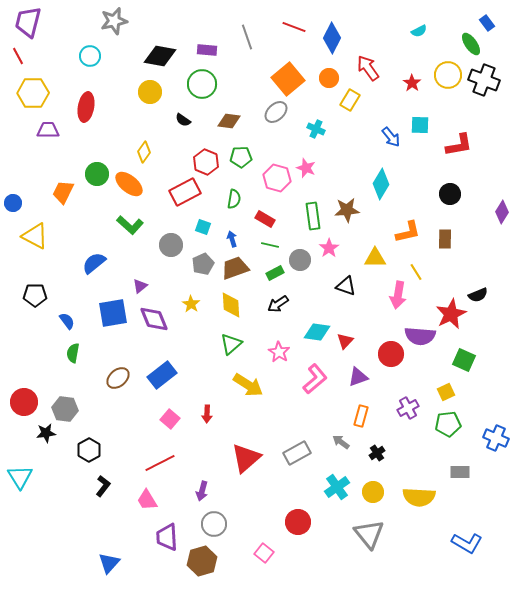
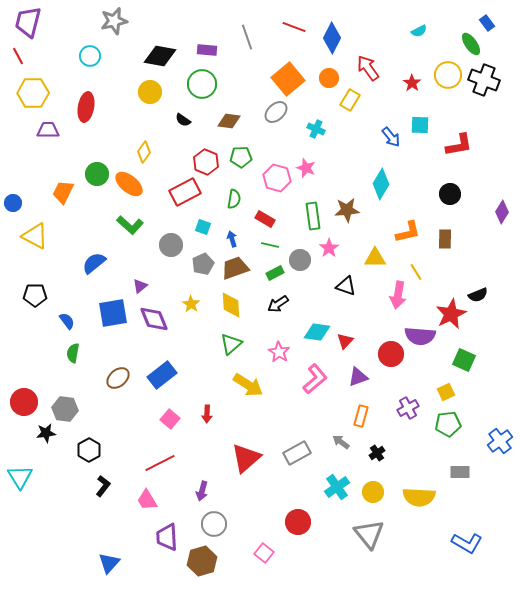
blue cross at (496, 438): moved 4 px right, 3 px down; rotated 30 degrees clockwise
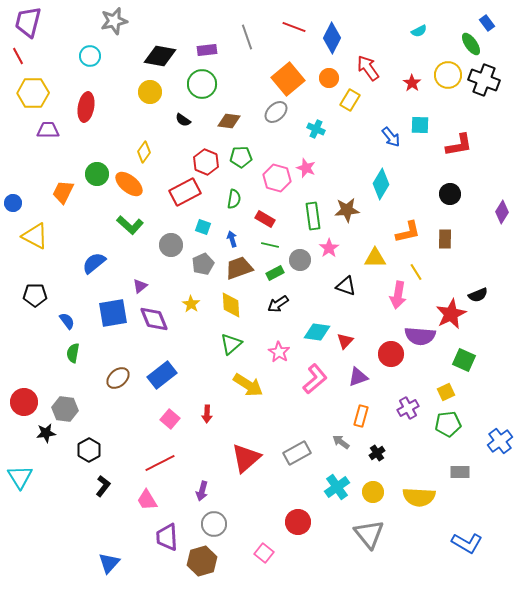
purple rectangle at (207, 50): rotated 12 degrees counterclockwise
brown trapezoid at (235, 268): moved 4 px right
